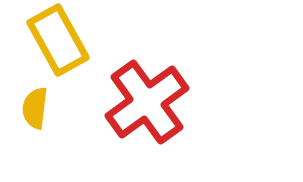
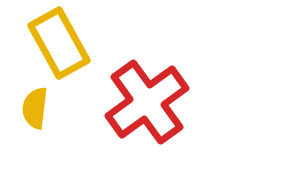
yellow rectangle: moved 1 px right, 3 px down
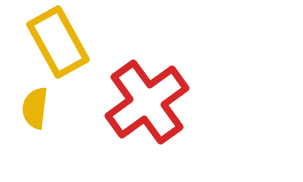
yellow rectangle: moved 1 px left, 1 px up
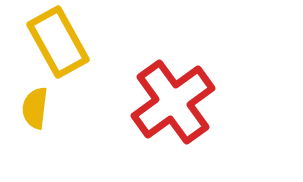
red cross: moved 26 px right
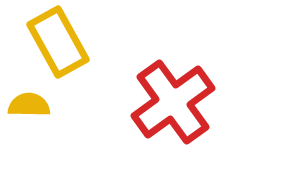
yellow semicircle: moved 6 px left, 3 px up; rotated 84 degrees clockwise
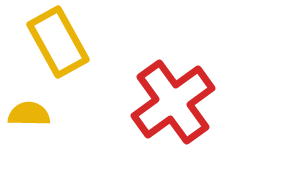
yellow semicircle: moved 9 px down
